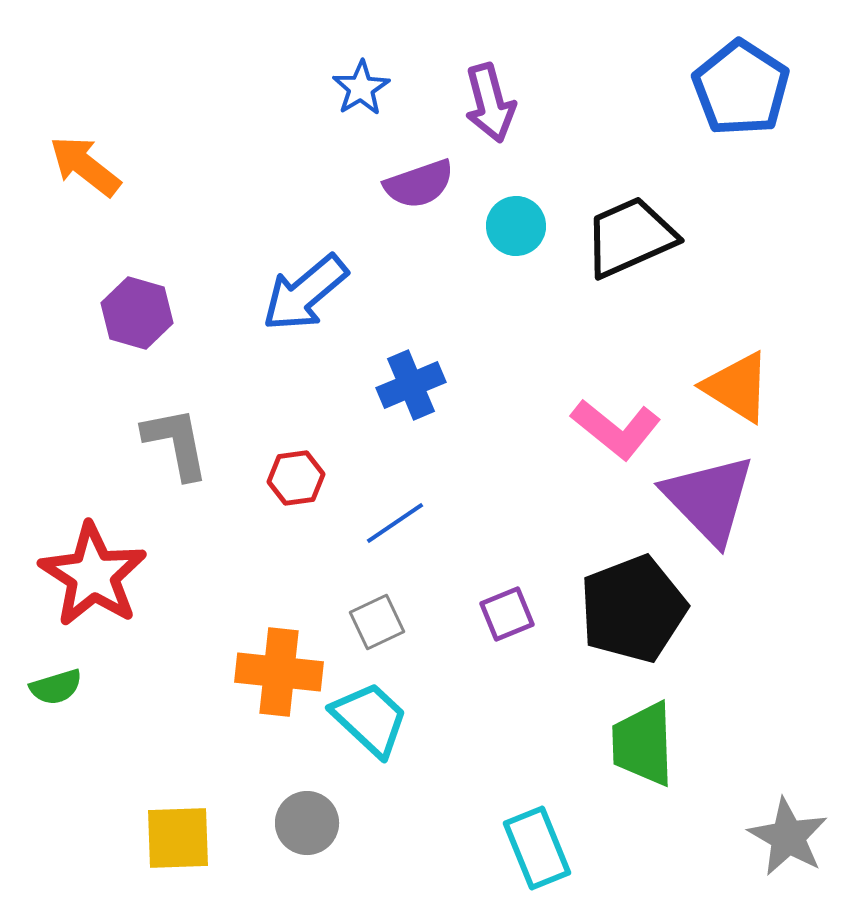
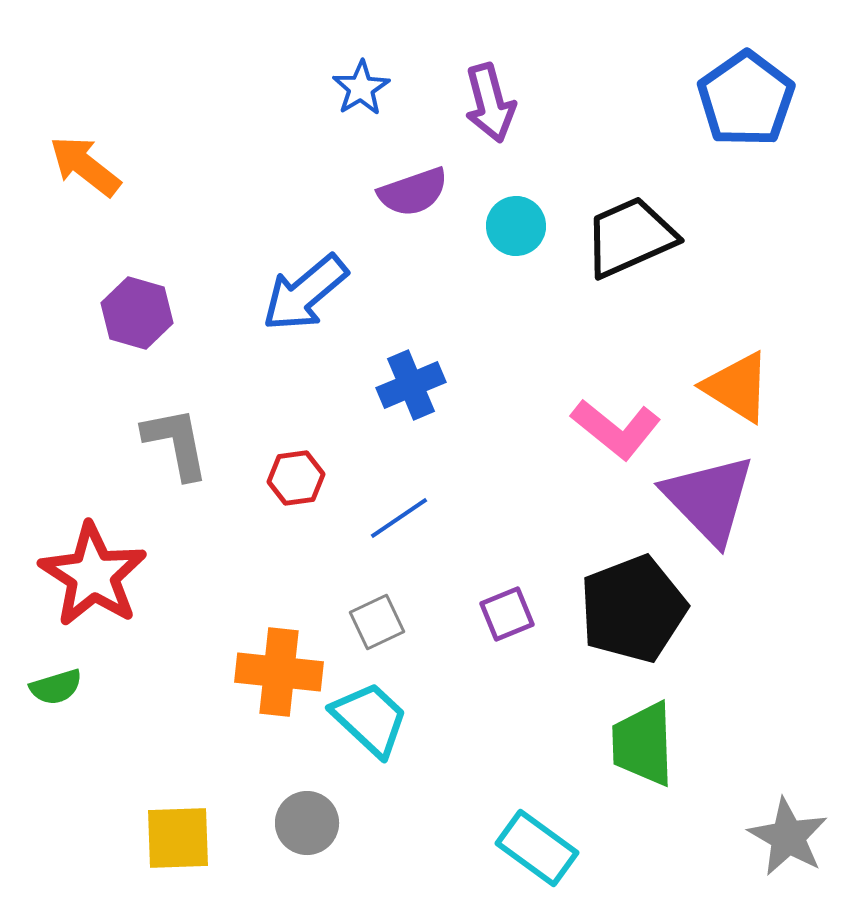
blue pentagon: moved 5 px right, 11 px down; rotated 4 degrees clockwise
purple semicircle: moved 6 px left, 8 px down
blue line: moved 4 px right, 5 px up
cyan rectangle: rotated 32 degrees counterclockwise
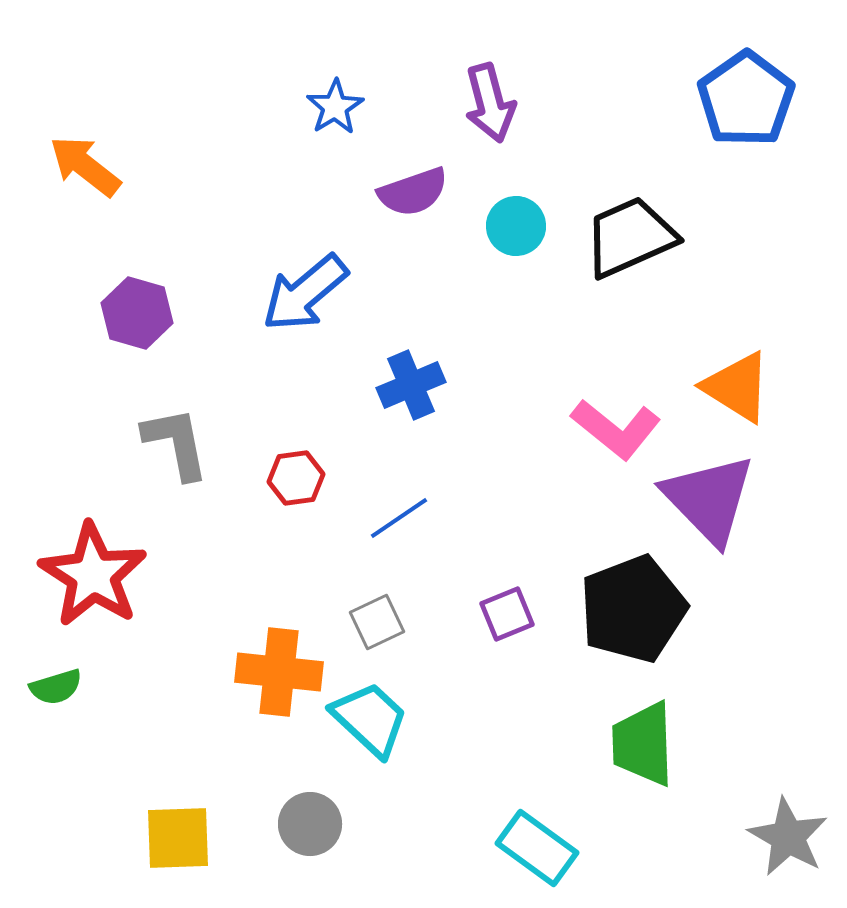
blue star: moved 26 px left, 19 px down
gray circle: moved 3 px right, 1 px down
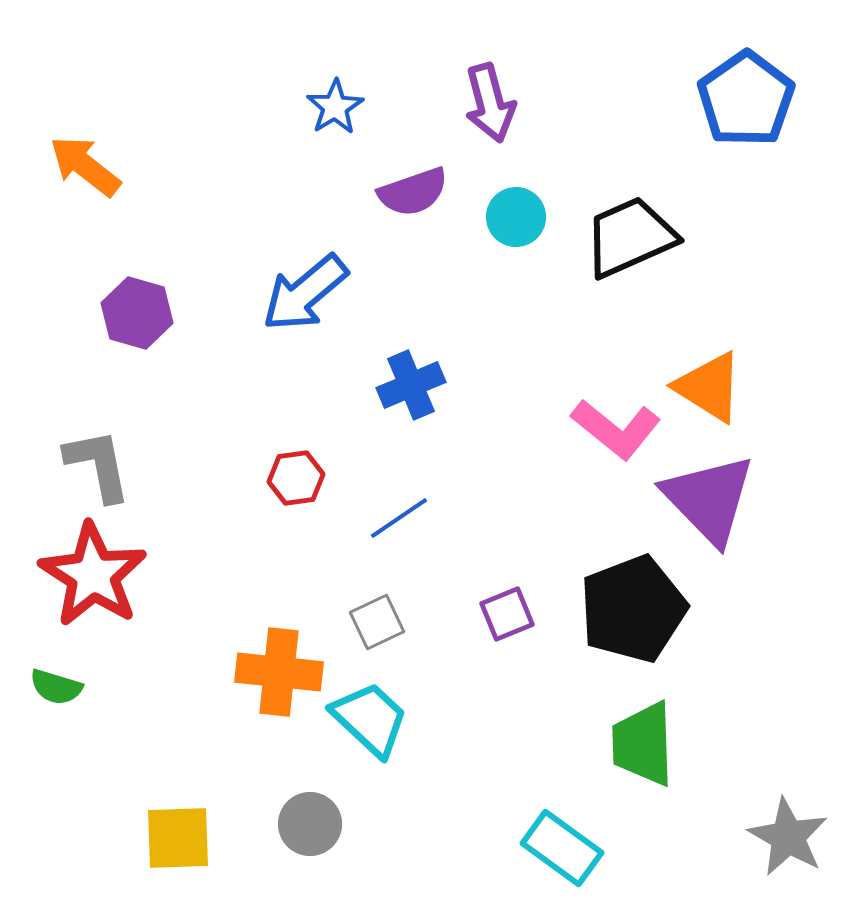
cyan circle: moved 9 px up
orange triangle: moved 28 px left
gray L-shape: moved 78 px left, 22 px down
green semicircle: rotated 34 degrees clockwise
cyan rectangle: moved 25 px right
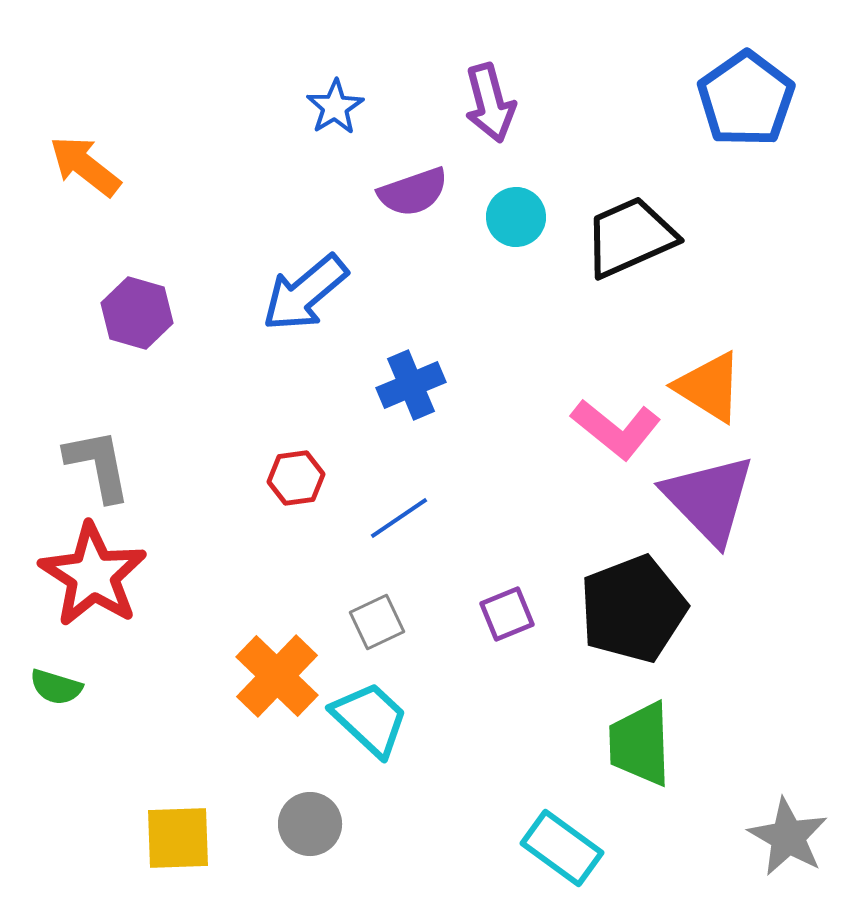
orange cross: moved 2 px left, 4 px down; rotated 38 degrees clockwise
green trapezoid: moved 3 px left
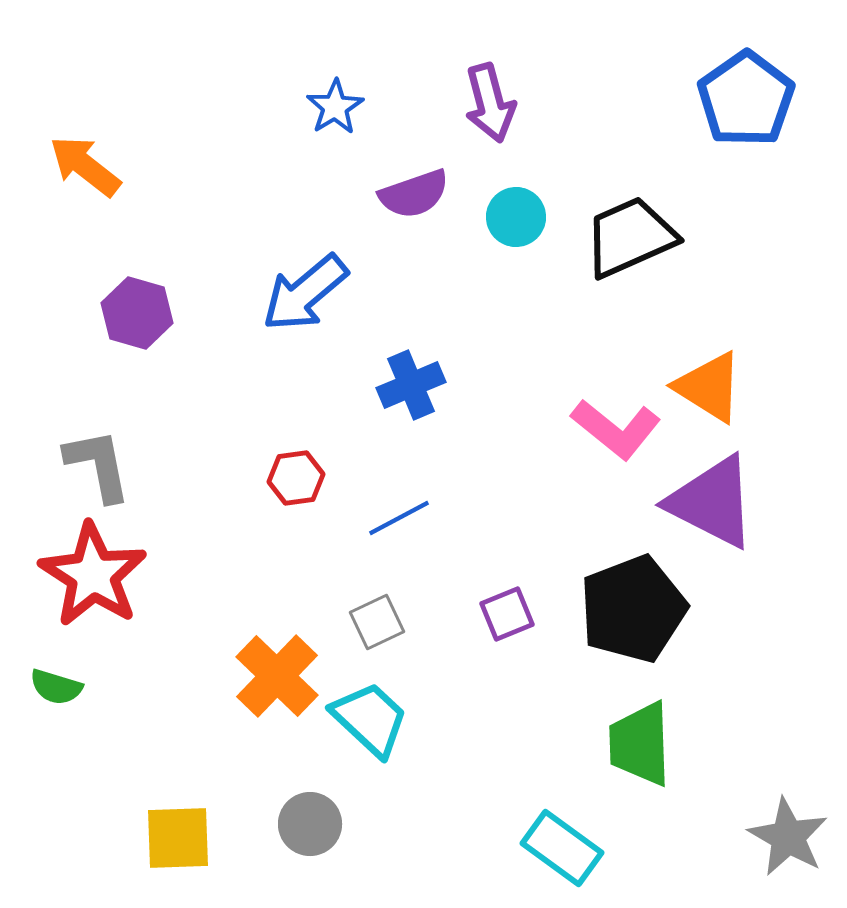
purple semicircle: moved 1 px right, 2 px down
purple triangle: moved 3 px right, 3 px down; rotated 19 degrees counterclockwise
blue line: rotated 6 degrees clockwise
